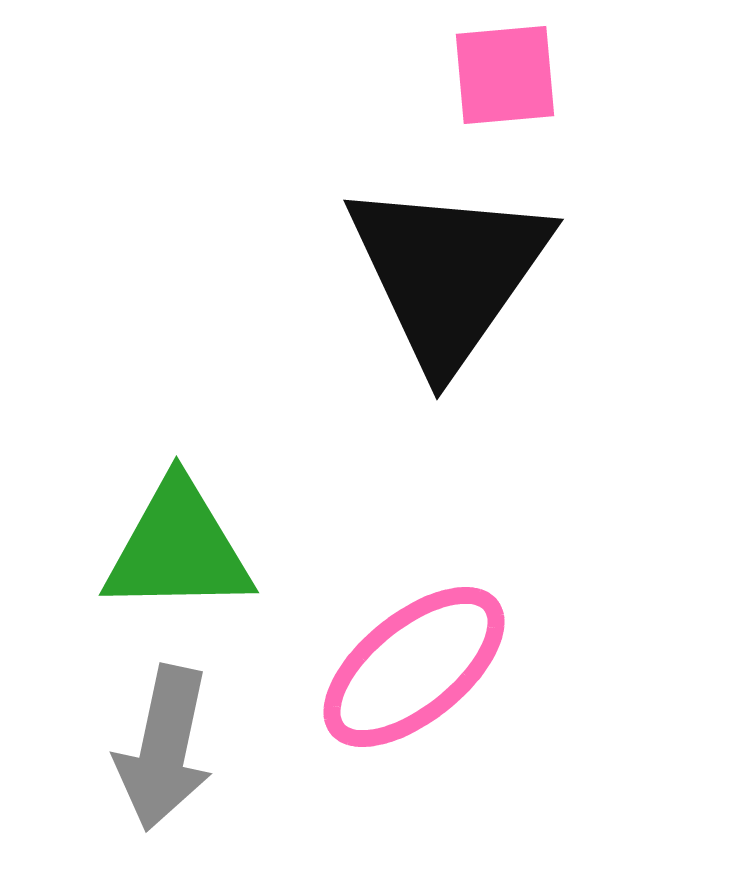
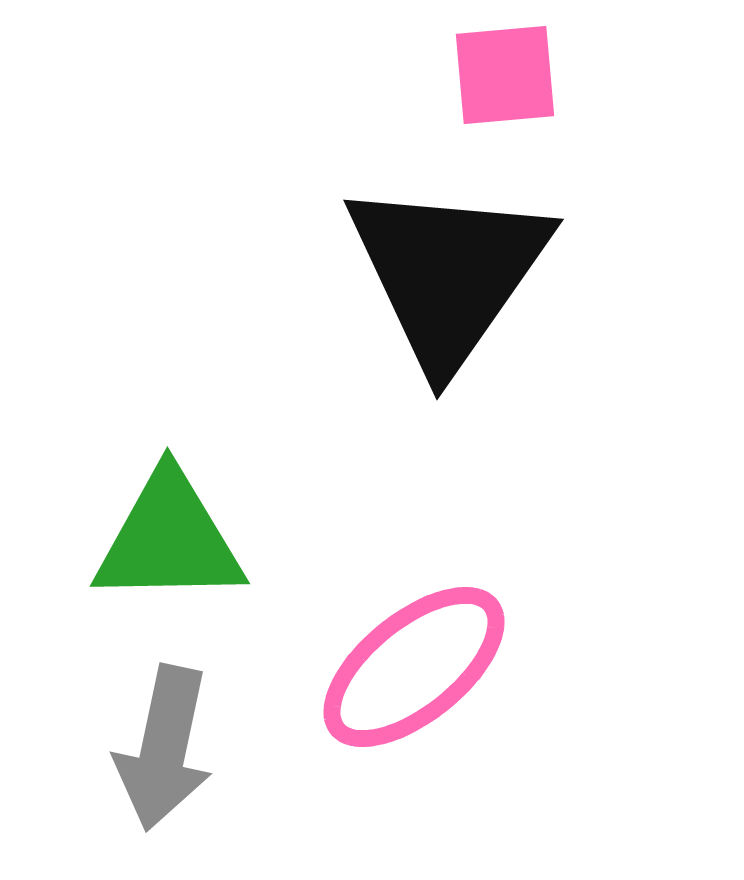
green triangle: moved 9 px left, 9 px up
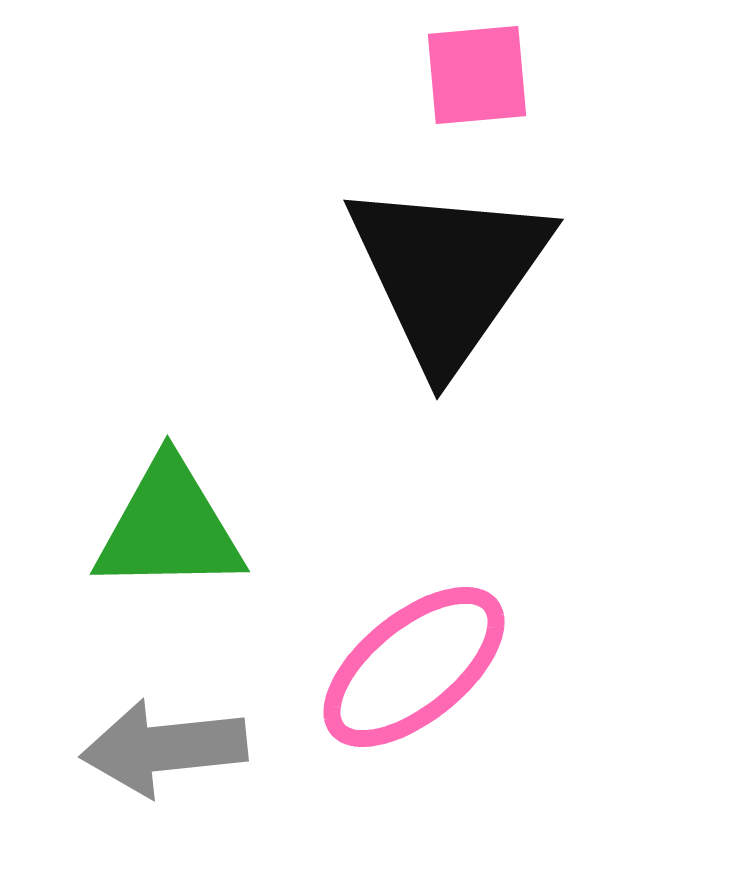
pink square: moved 28 px left
green triangle: moved 12 px up
gray arrow: rotated 72 degrees clockwise
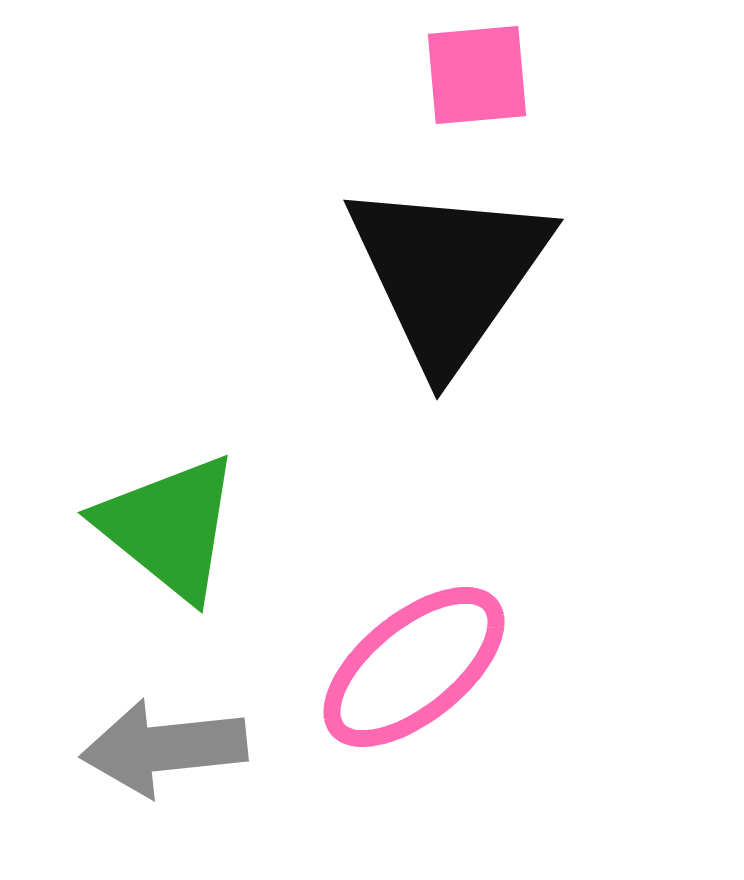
green triangle: rotated 40 degrees clockwise
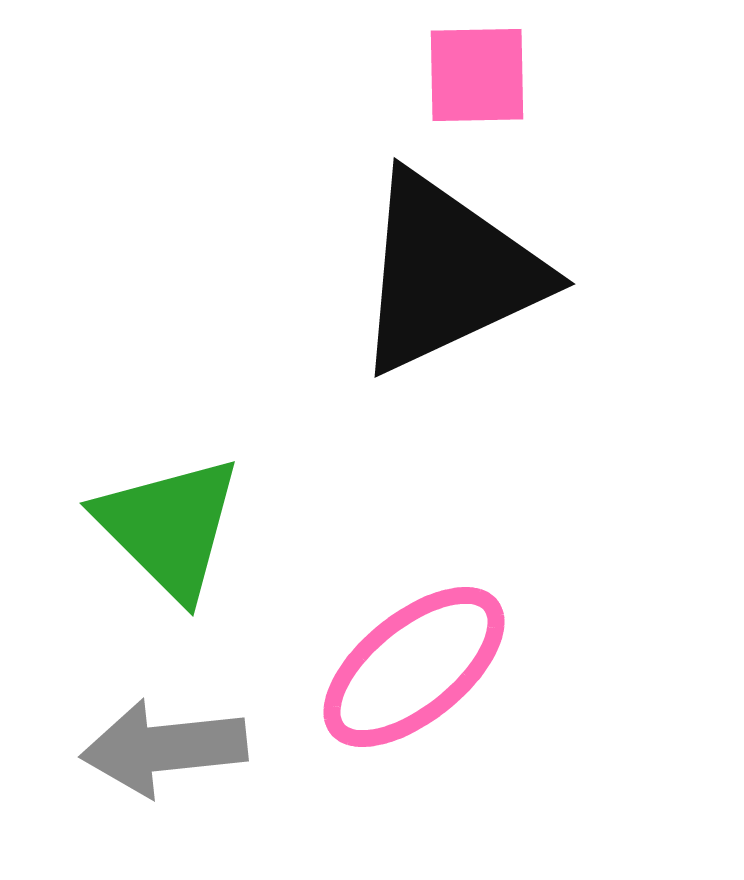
pink square: rotated 4 degrees clockwise
black triangle: rotated 30 degrees clockwise
green triangle: rotated 6 degrees clockwise
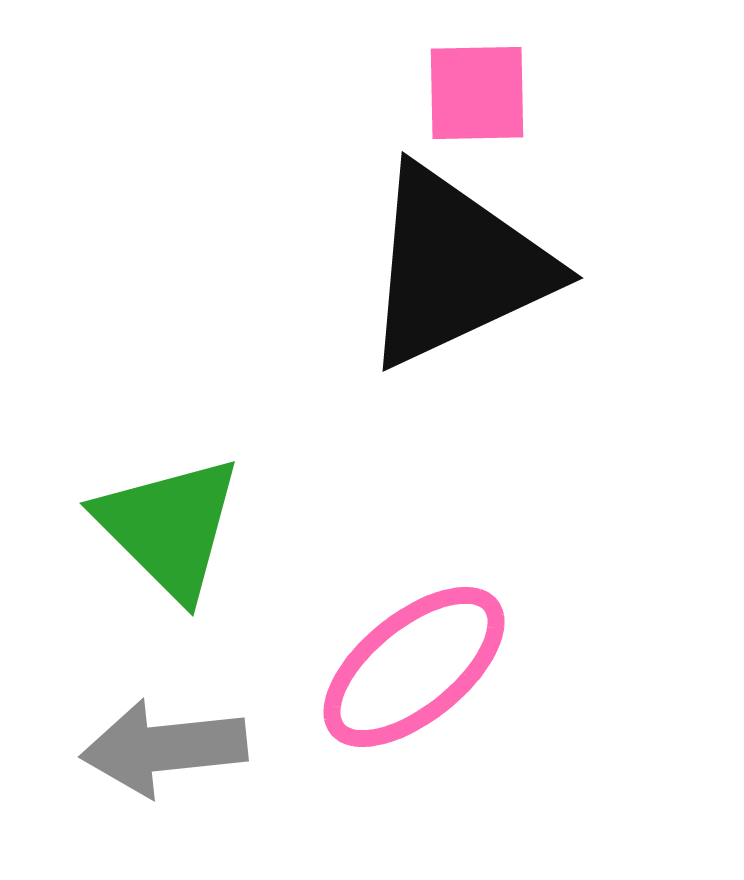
pink square: moved 18 px down
black triangle: moved 8 px right, 6 px up
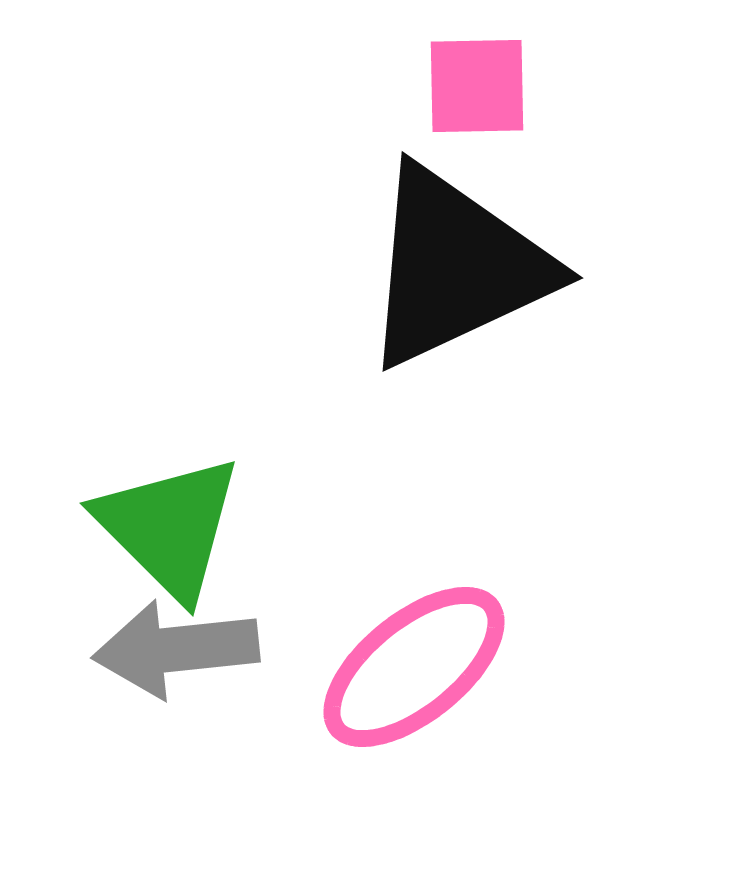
pink square: moved 7 px up
gray arrow: moved 12 px right, 99 px up
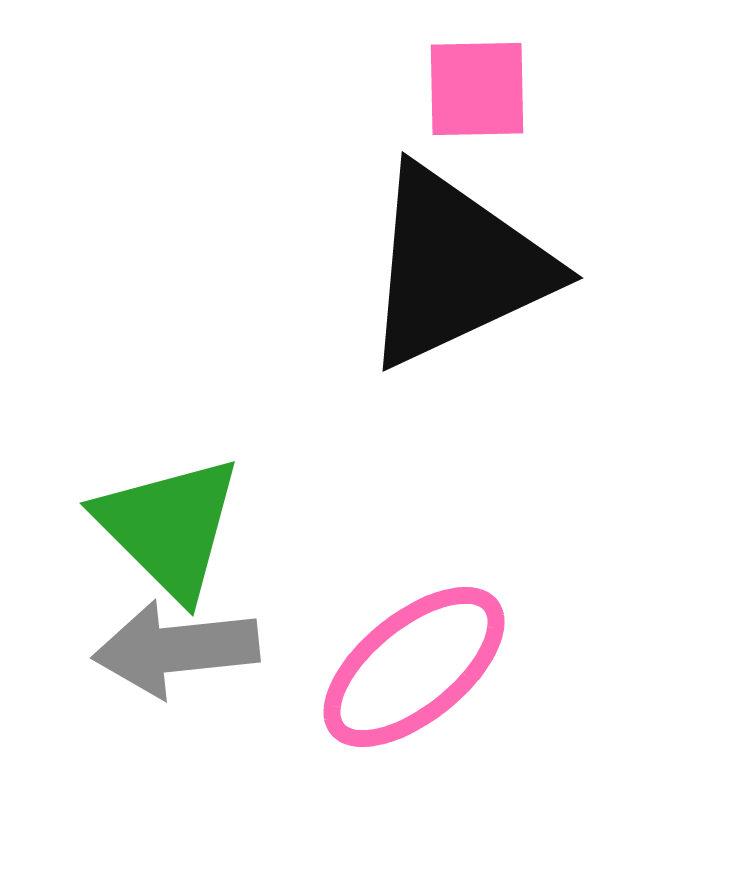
pink square: moved 3 px down
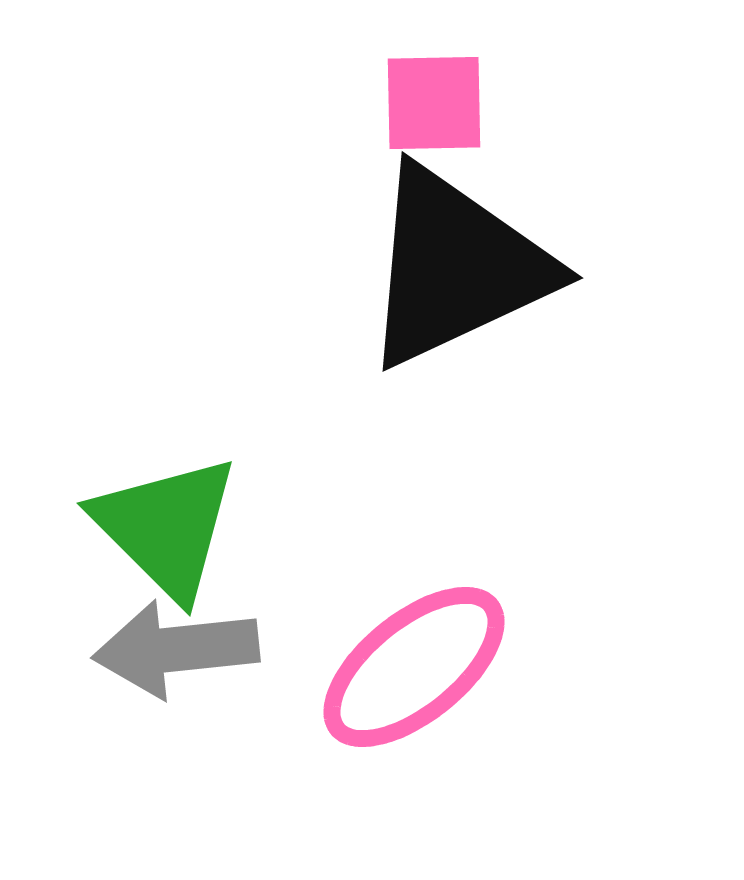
pink square: moved 43 px left, 14 px down
green triangle: moved 3 px left
